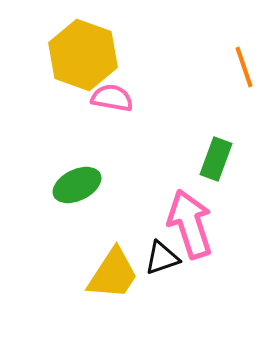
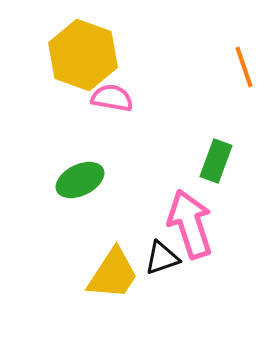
green rectangle: moved 2 px down
green ellipse: moved 3 px right, 5 px up
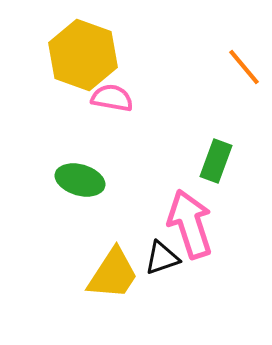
orange line: rotated 21 degrees counterclockwise
green ellipse: rotated 42 degrees clockwise
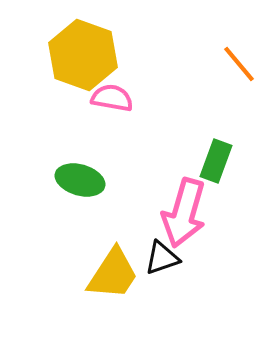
orange line: moved 5 px left, 3 px up
pink arrow: moved 6 px left, 11 px up; rotated 146 degrees counterclockwise
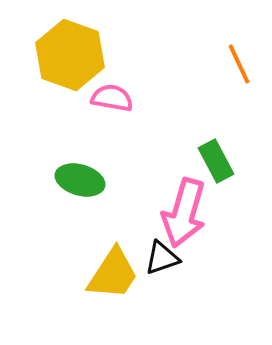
yellow hexagon: moved 13 px left
orange line: rotated 15 degrees clockwise
green rectangle: rotated 48 degrees counterclockwise
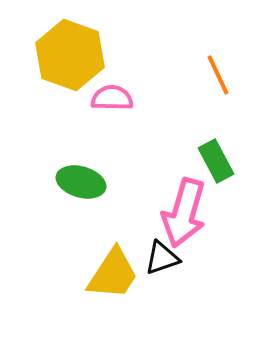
orange line: moved 21 px left, 11 px down
pink semicircle: rotated 9 degrees counterclockwise
green ellipse: moved 1 px right, 2 px down
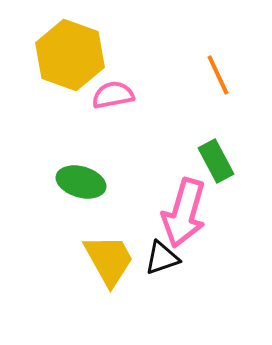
pink semicircle: moved 1 px right, 3 px up; rotated 12 degrees counterclockwise
yellow trapezoid: moved 4 px left, 14 px up; rotated 62 degrees counterclockwise
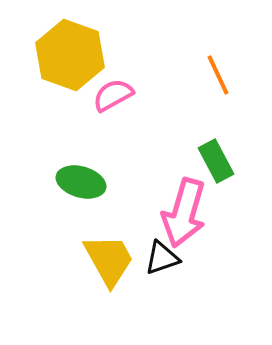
pink semicircle: rotated 18 degrees counterclockwise
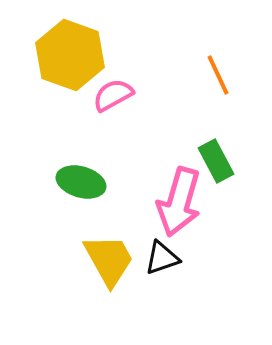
pink arrow: moved 5 px left, 11 px up
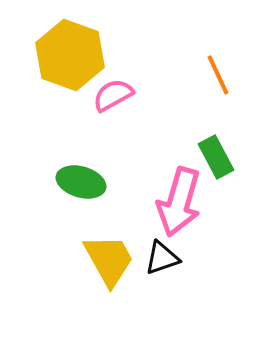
green rectangle: moved 4 px up
